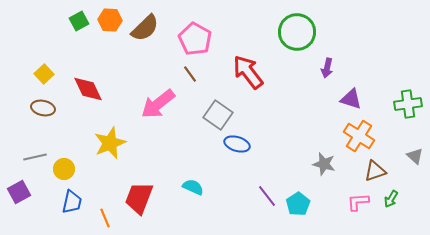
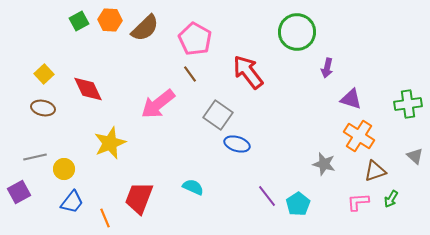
blue trapezoid: rotated 25 degrees clockwise
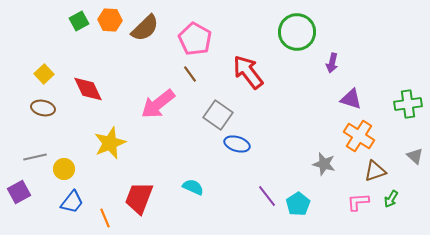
purple arrow: moved 5 px right, 5 px up
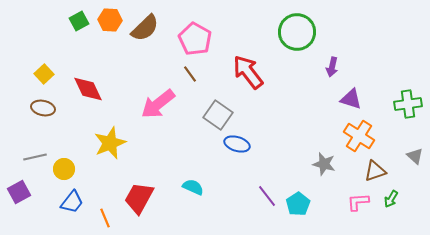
purple arrow: moved 4 px down
red trapezoid: rotated 8 degrees clockwise
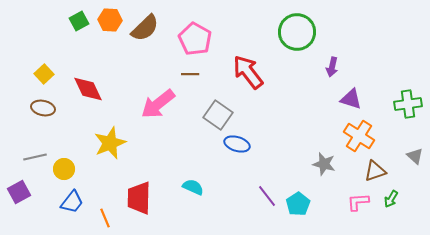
brown line: rotated 54 degrees counterclockwise
red trapezoid: rotated 28 degrees counterclockwise
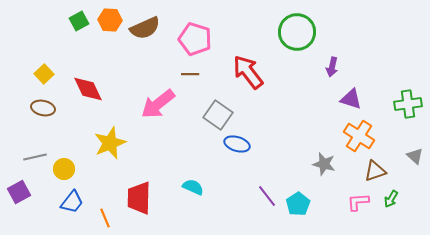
brown semicircle: rotated 20 degrees clockwise
pink pentagon: rotated 12 degrees counterclockwise
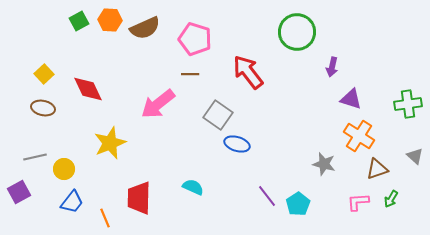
brown triangle: moved 2 px right, 2 px up
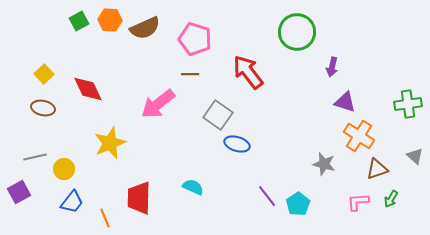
purple triangle: moved 6 px left, 3 px down
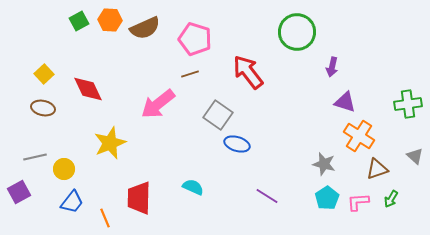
brown line: rotated 18 degrees counterclockwise
purple line: rotated 20 degrees counterclockwise
cyan pentagon: moved 29 px right, 6 px up
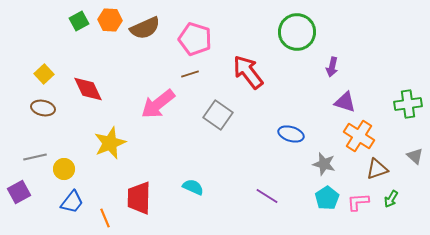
blue ellipse: moved 54 px right, 10 px up
